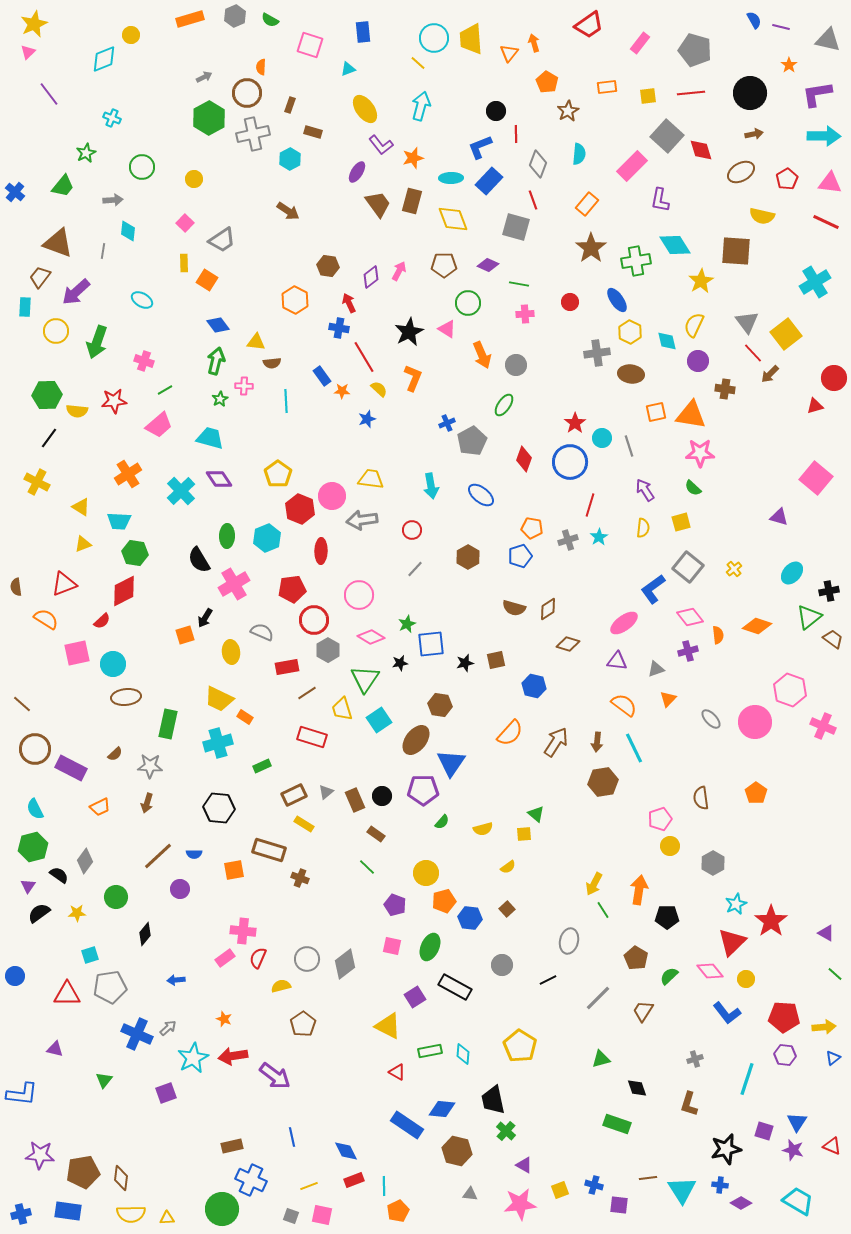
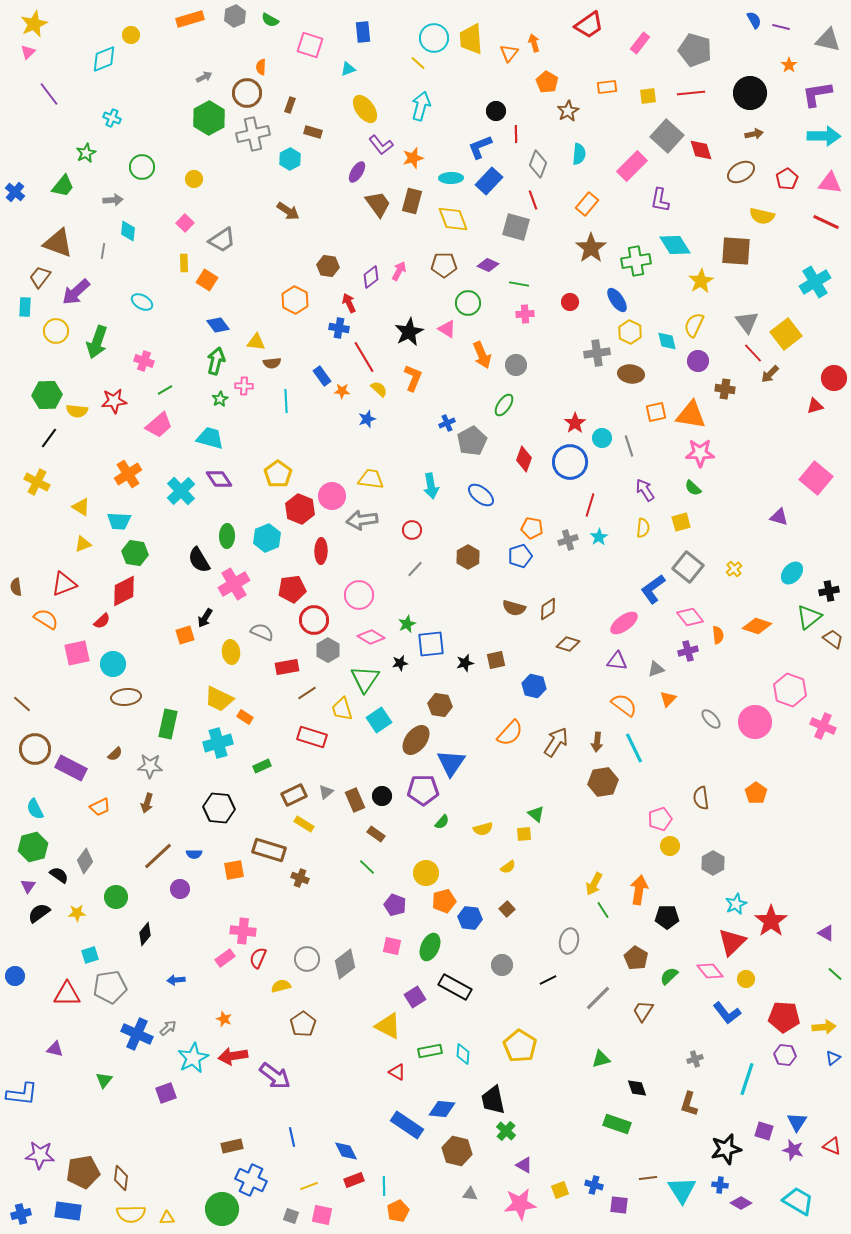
cyan ellipse at (142, 300): moved 2 px down
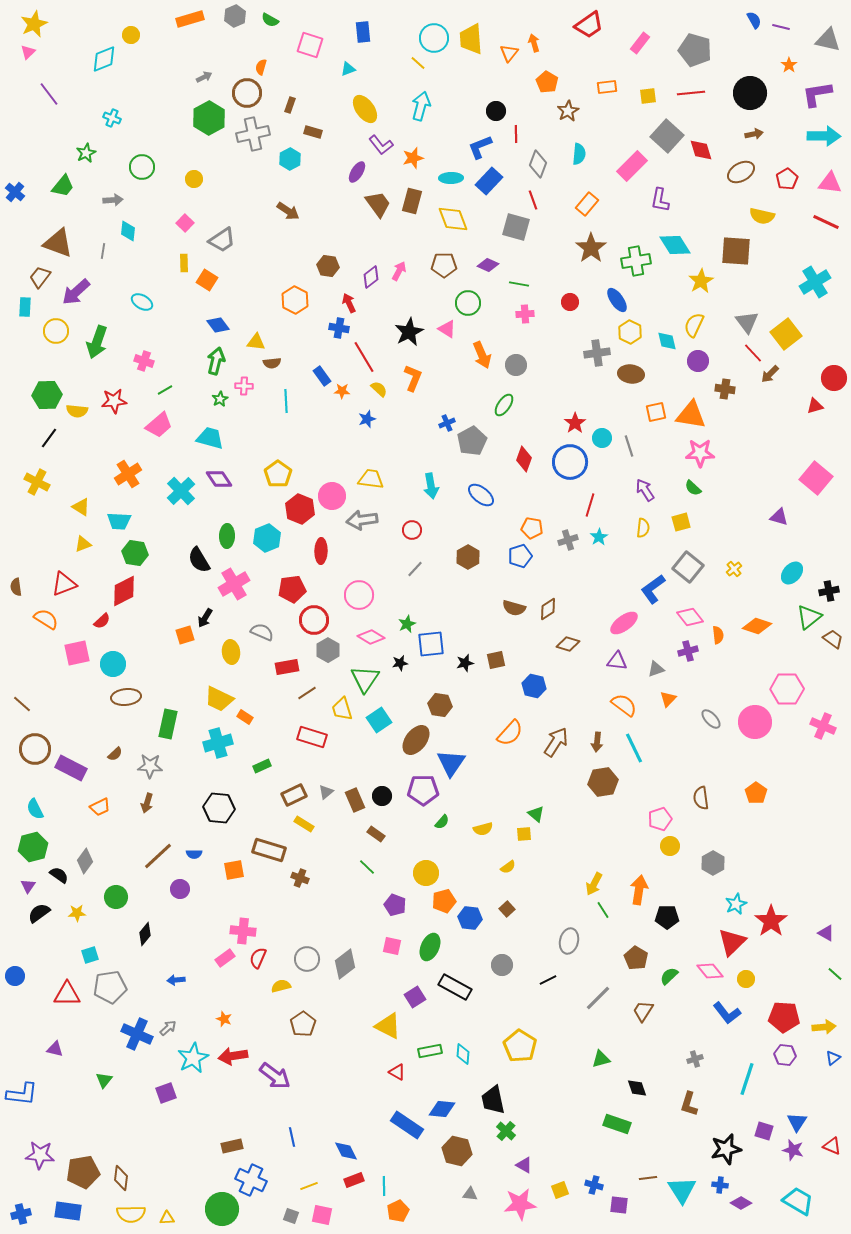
orange semicircle at (261, 67): rotated 14 degrees clockwise
pink hexagon at (790, 690): moved 3 px left, 1 px up; rotated 20 degrees counterclockwise
